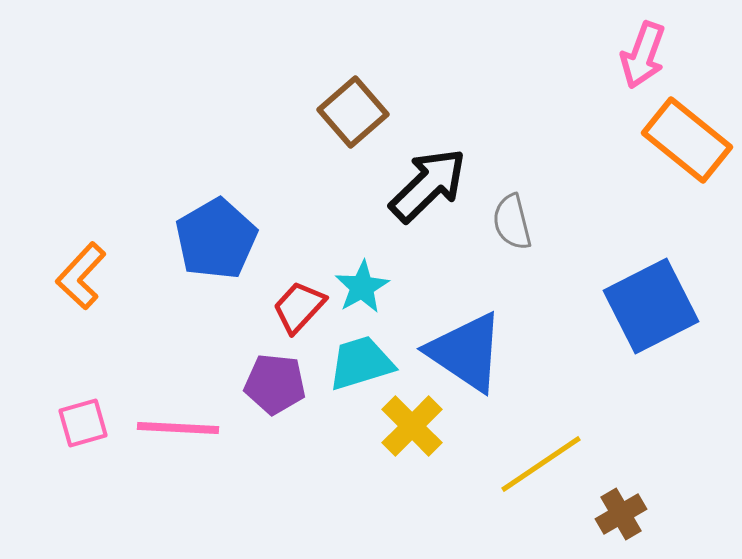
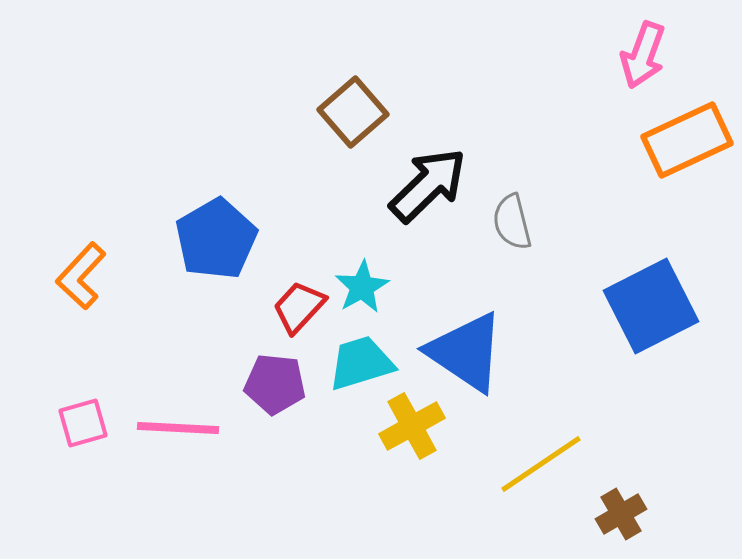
orange rectangle: rotated 64 degrees counterclockwise
yellow cross: rotated 16 degrees clockwise
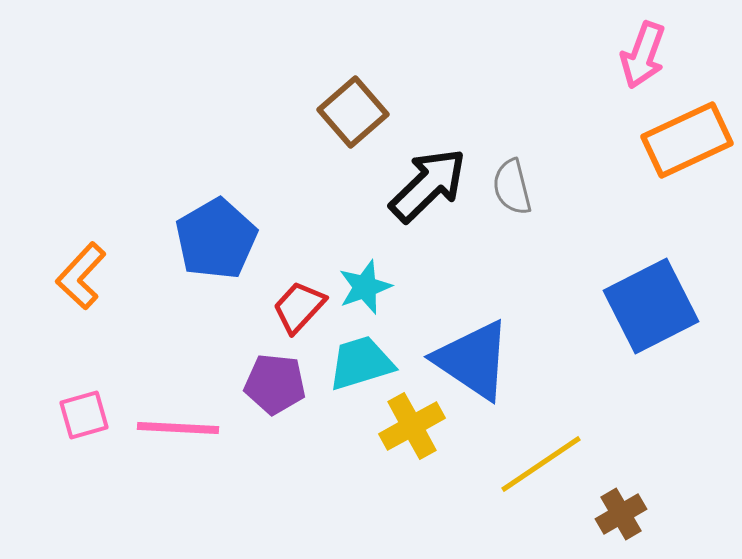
gray semicircle: moved 35 px up
cyan star: moved 3 px right; rotated 10 degrees clockwise
blue triangle: moved 7 px right, 8 px down
pink square: moved 1 px right, 8 px up
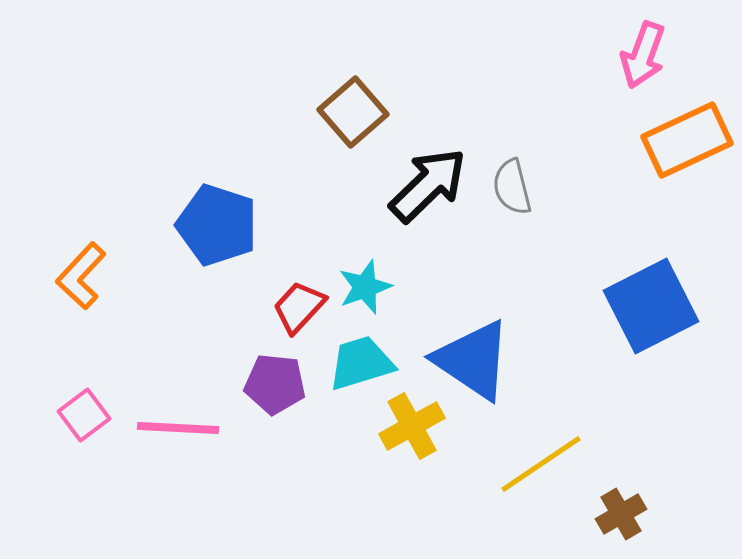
blue pentagon: moved 1 px right, 14 px up; rotated 24 degrees counterclockwise
pink square: rotated 21 degrees counterclockwise
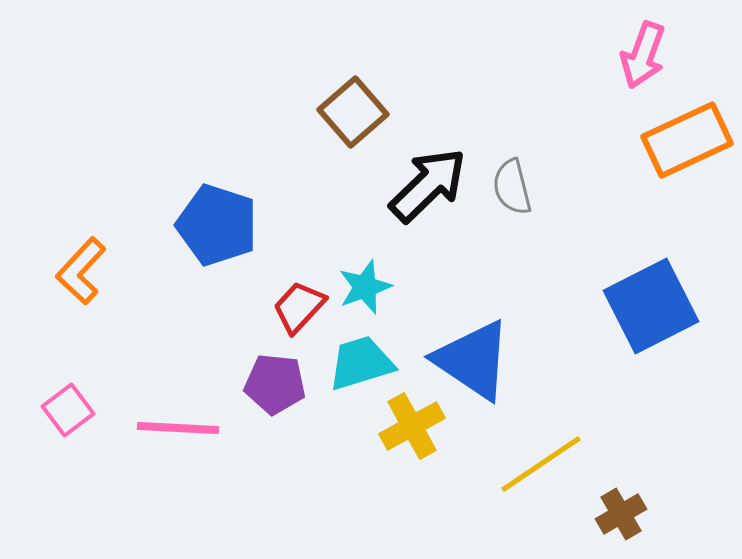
orange L-shape: moved 5 px up
pink square: moved 16 px left, 5 px up
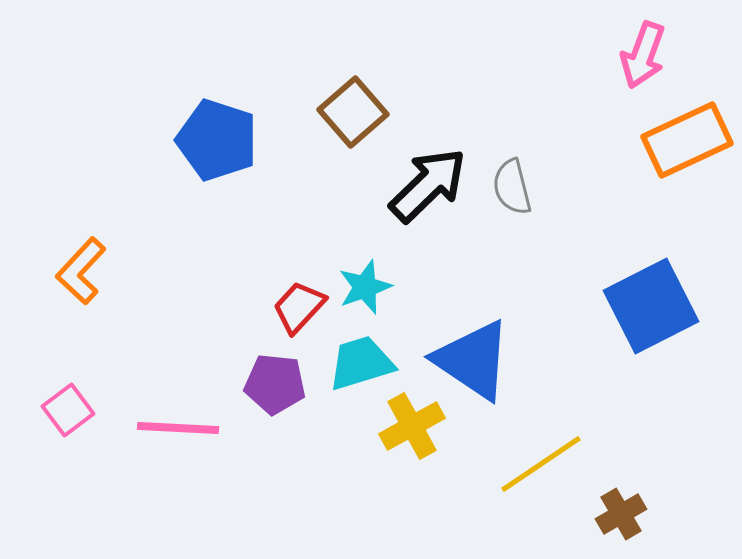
blue pentagon: moved 85 px up
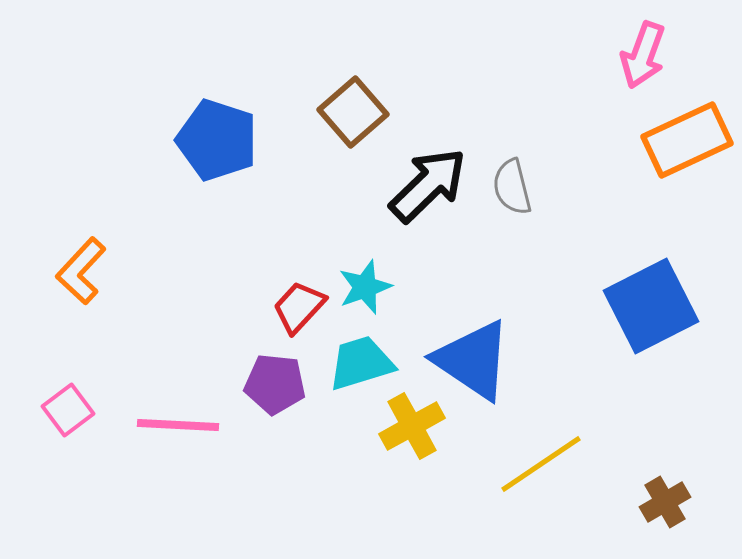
pink line: moved 3 px up
brown cross: moved 44 px right, 12 px up
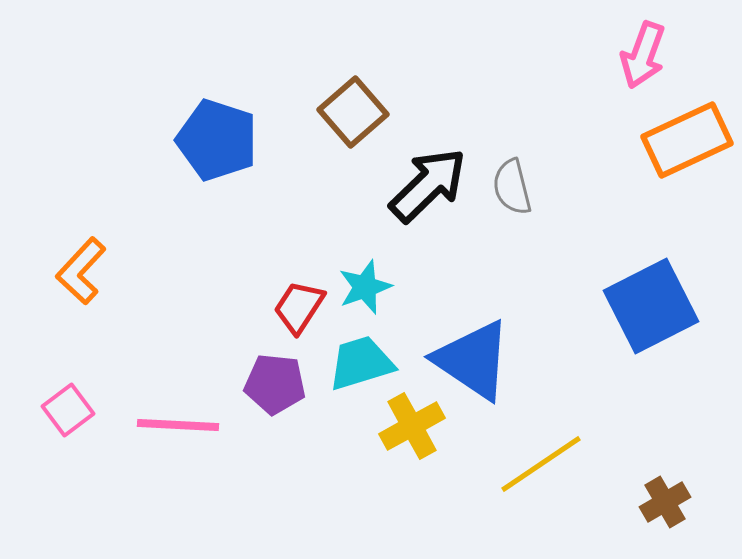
red trapezoid: rotated 10 degrees counterclockwise
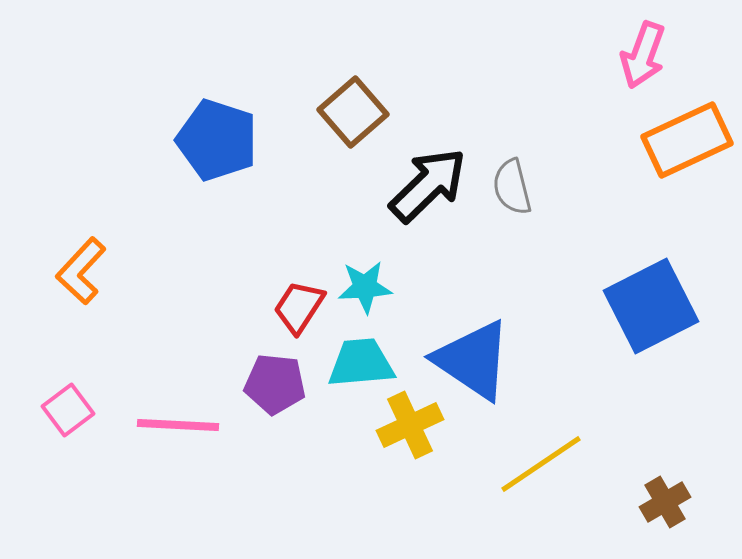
cyan star: rotated 16 degrees clockwise
cyan trapezoid: rotated 12 degrees clockwise
yellow cross: moved 2 px left, 1 px up; rotated 4 degrees clockwise
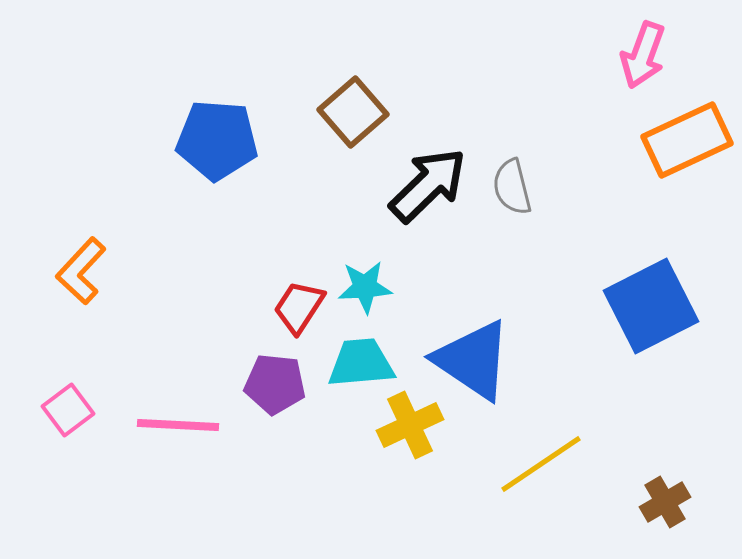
blue pentagon: rotated 14 degrees counterclockwise
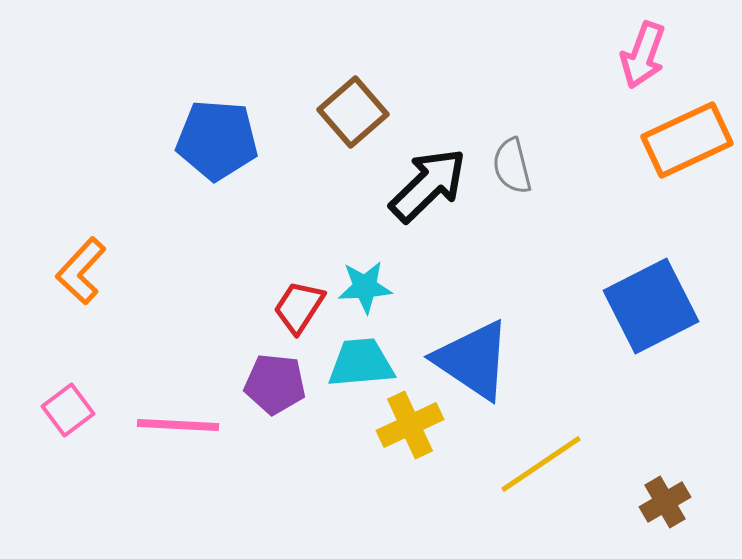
gray semicircle: moved 21 px up
